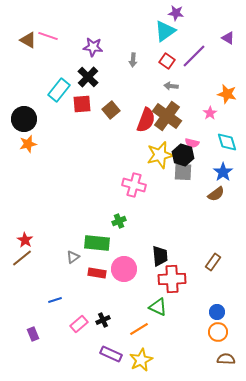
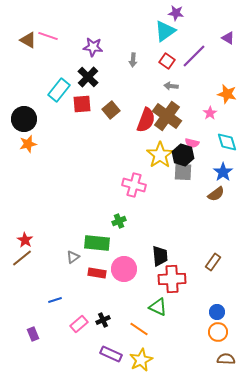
yellow star at (160, 155): rotated 20 degrees counterclockwise
orange line at (139, 329): rotated 66 degrees clockwise
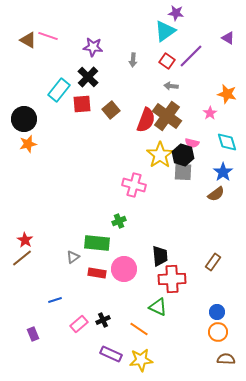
purple line at (194, 56): moved 3 px left
yellow star at (141, 360): rotated 20 degrees clockwise
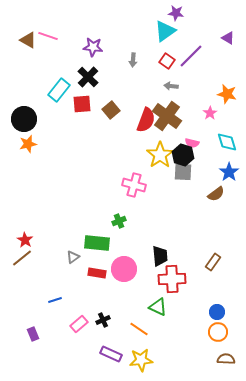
blue star at (223, 172): moved 6 px right
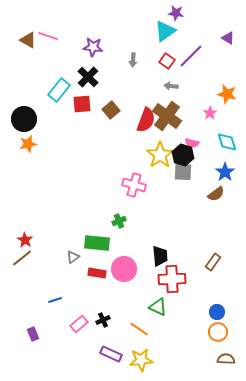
blue star at (229, 172): moved 4 px left
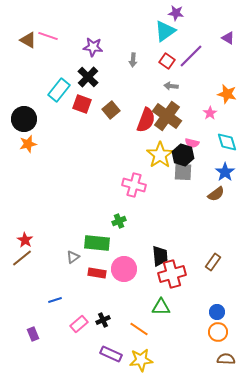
red square at (82, 104): rotated 24 degrees clockwise
red cross at (172, 279): moved 5 px up; rotated 12 degrees counterclockwise
green triangle at (158, 307): moved 3 px right; rotated 24 degrees counterclockwise
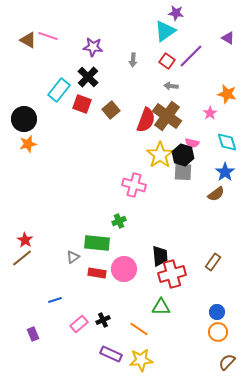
brown semicircle at (226, 359): moved 1 px right, 3 px down; rotated 48 degrees counterclockwise
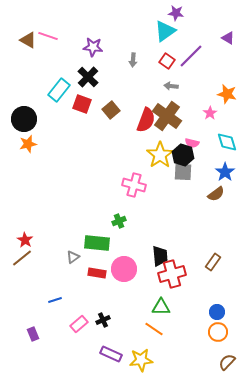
orange line at (139, 329): moved 15 px right
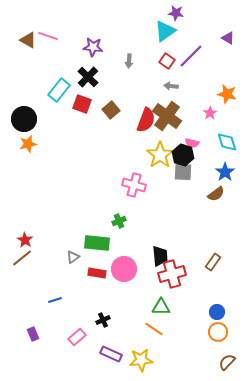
gray arrow at (133, 60): moved 4 px left, 1 px down
pink rectangle at (79, 324): moved 2 px left, 13 px down
